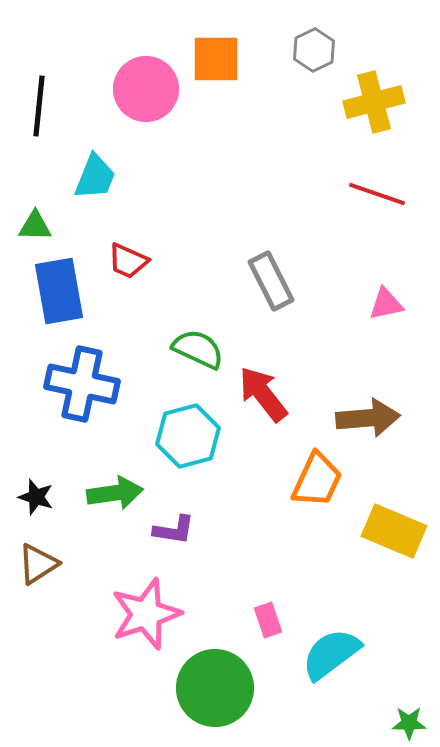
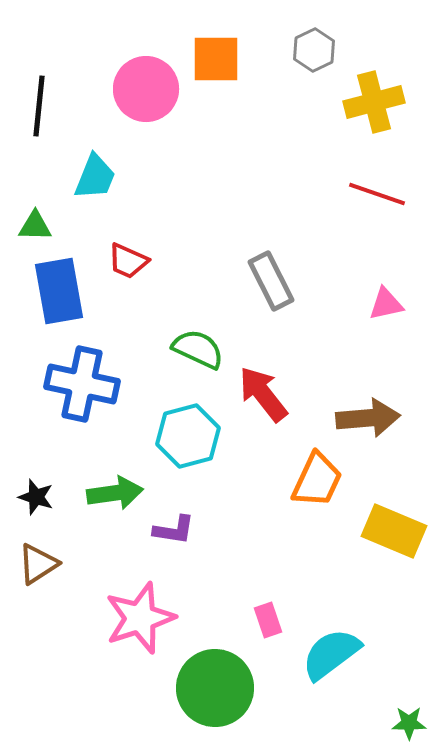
pink star: moved 6 px left, 4 px down
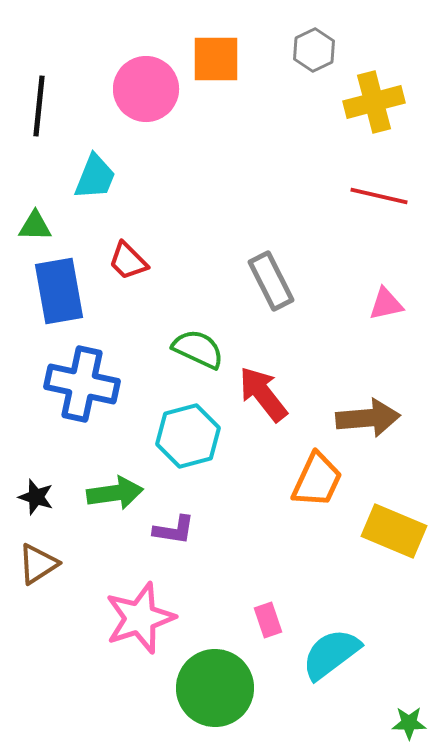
red line: moved 2 px right, 2 px down; rotated 6 degrees counterclockwise
red trapezoid: rotated 21 degrees clockwise
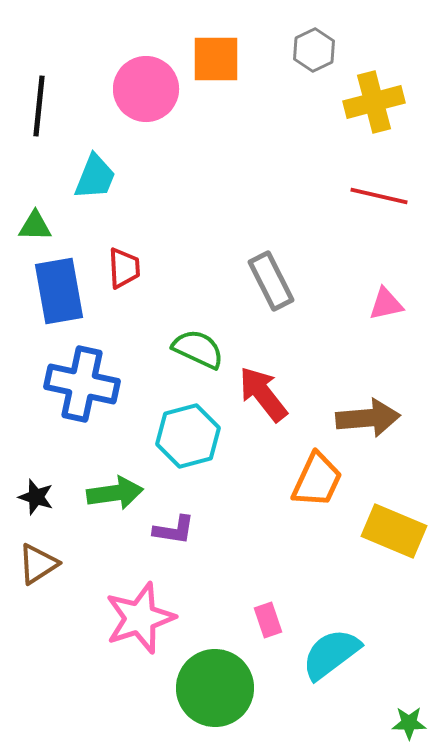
red trapezoid: moved 4 px left, 7 px down; rotated 138 degrees counterclockwise
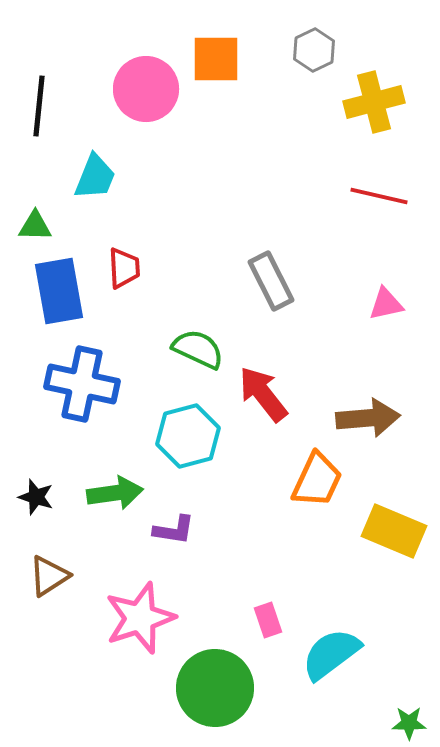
brown triangle: moved 11 px right, 12 px down
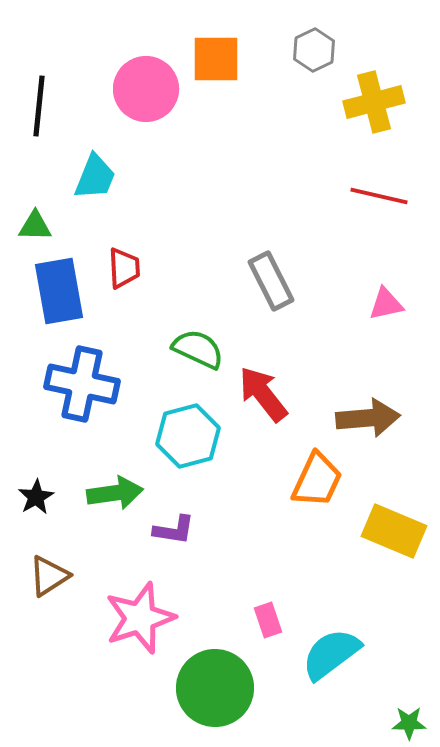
black star: rotated 24 degrees clockwise
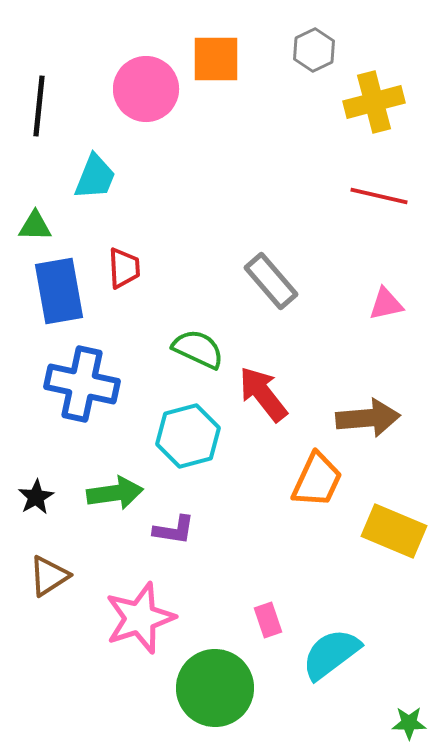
gray rectangle: rotated 14 degrees counterclockwise
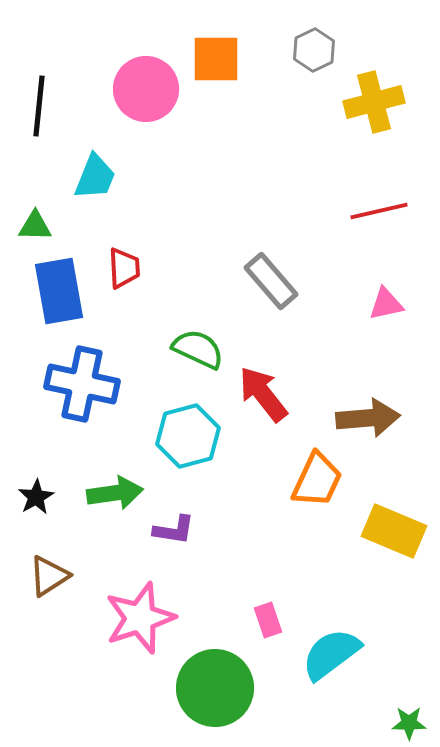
red line: moved 15 px down; rotated 26 degrees counterclockwise
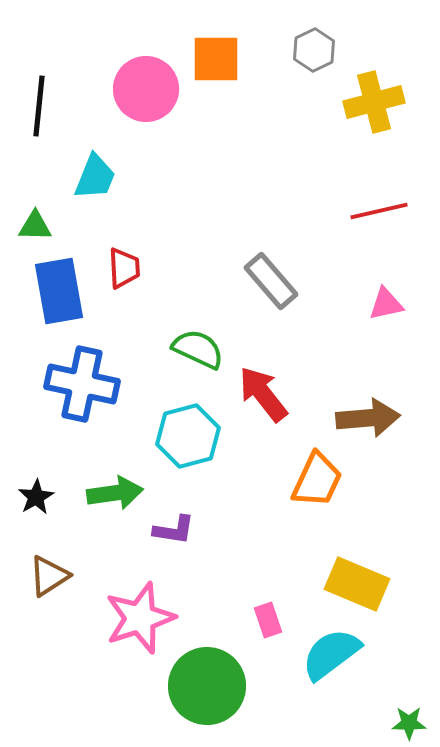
yellow rectangle: moved 37 px left, 53 px down
green circle: moved 8 px left, 2 px up
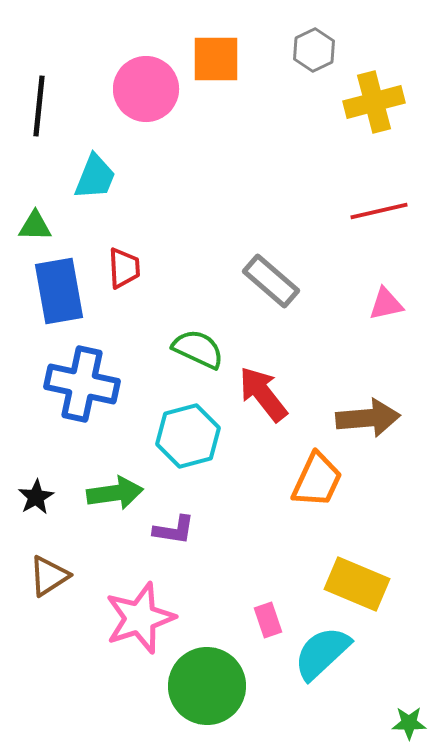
gray rectangle: rotated 8 degrees counterclockwise
cyan semicircle: moved 9 px left, 1 px up; rotated 6 degrees counterclockwise
